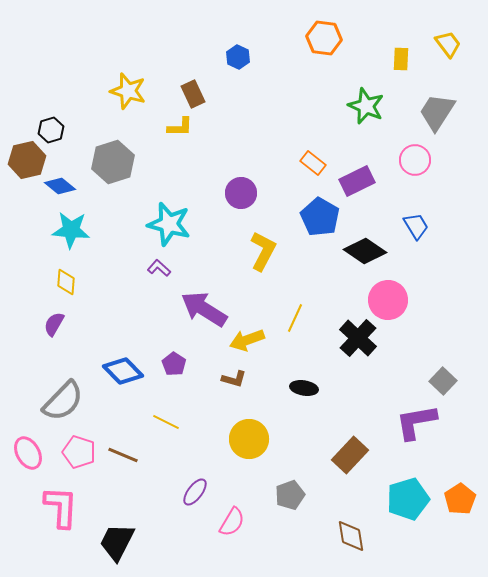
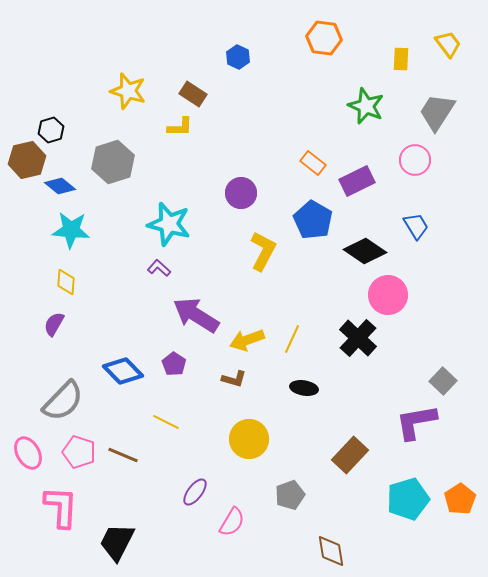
brown rectangle at (193, 94): rotated 32 degrees counterclockwise
blue pentagon at (320, 217): moved 7 px left, 3 px down
pink circle at (388, 300): moved 5 px up
purple arrow at (204, 309): moved 8 px left, 6 px down
yellow line at (295, 318): moved 3 px left, 21 px down
brown diamond at (351, 536): moved 20 px left, 15 px down
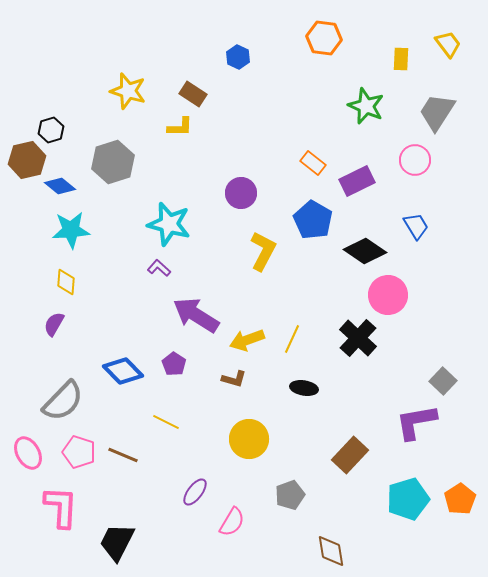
cyan star at (71, 230): rotated 9 degrees counterclockwise
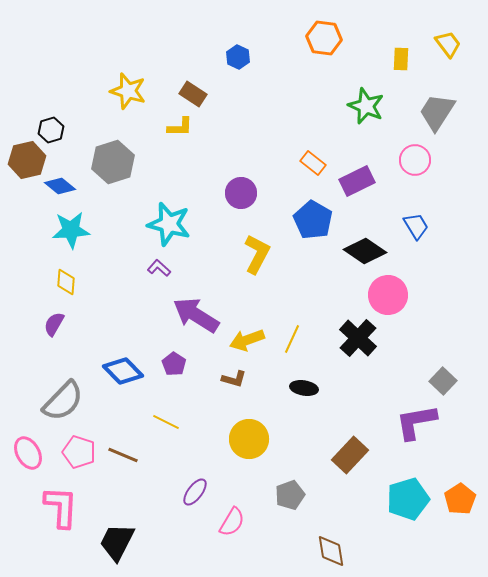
yellow L-shape at (263, 251): moved 6 px left, 3 px down
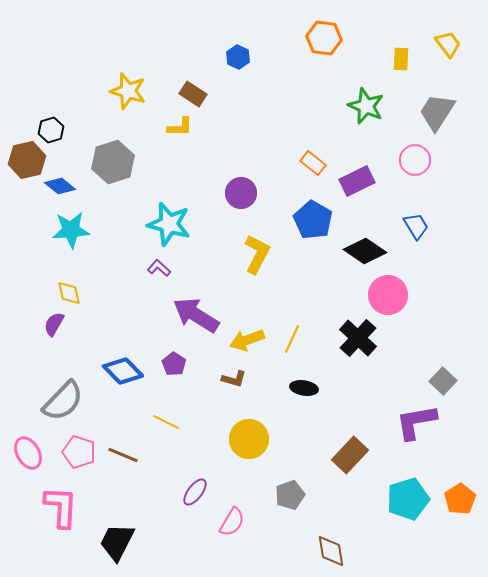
yellow diamond at (66, 282): moved 3 px right, 11 px down; rotated 16 degrees counterclockwise
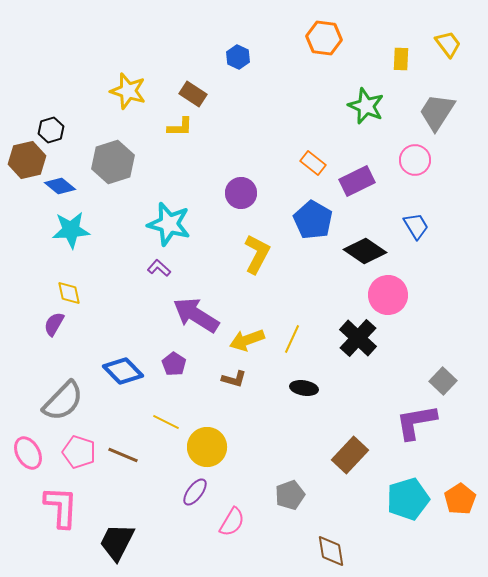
yellow circle at (249, 439): moved 42 px left, 8 px down
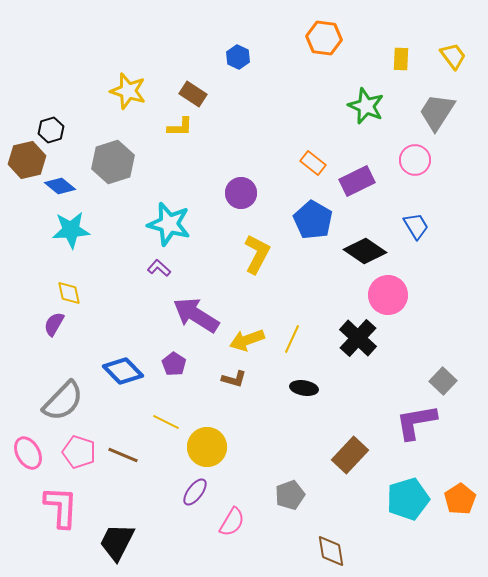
yellow trapezoid at (448, 44): moved 5 px right, 12 px down
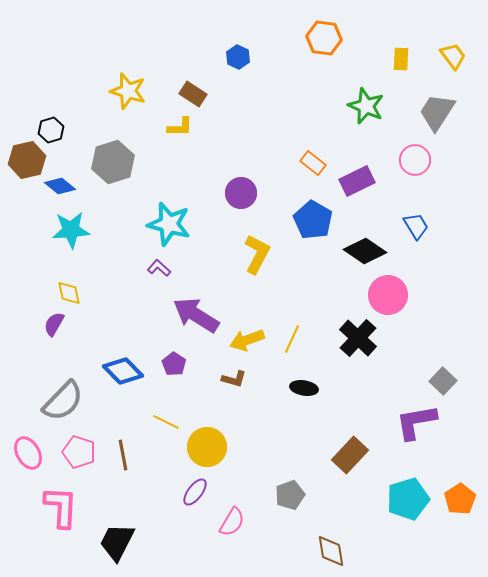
brown line at (123, 455): rotated 56 degrees clockwise
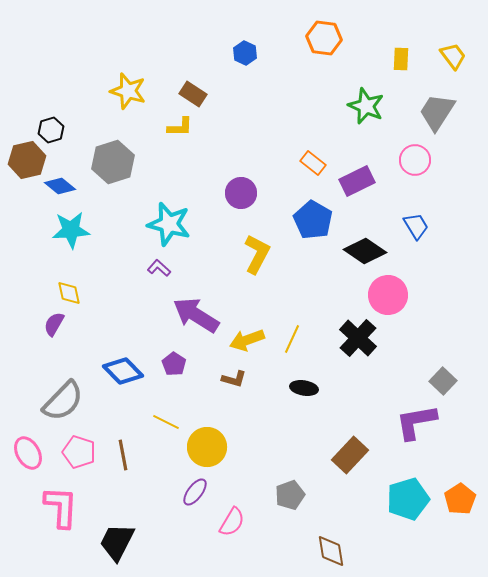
blue hexagon at (238, 57): moved 7 px right, 4 px up
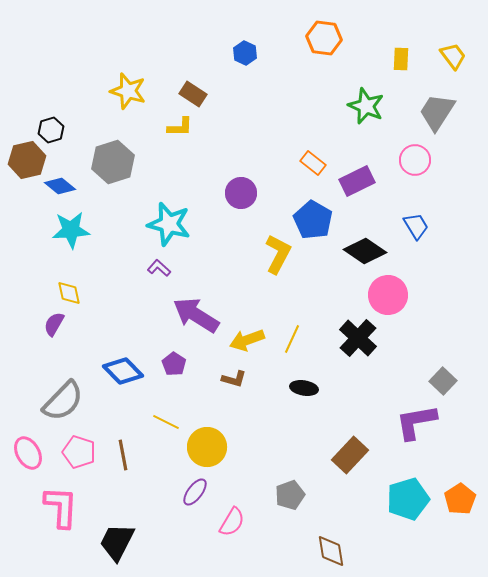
yellow L-shape at (257, 254): moved 21 px right
